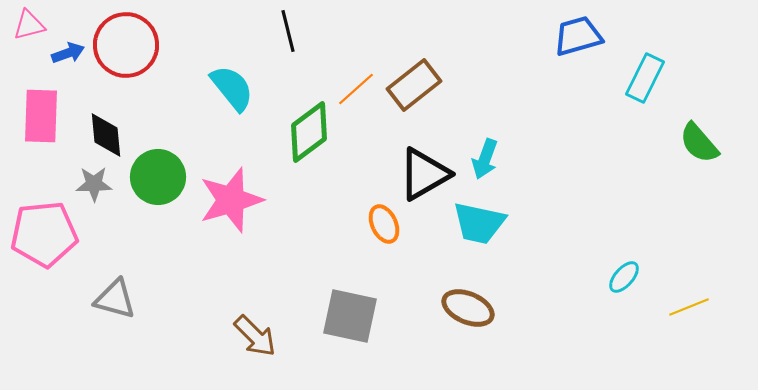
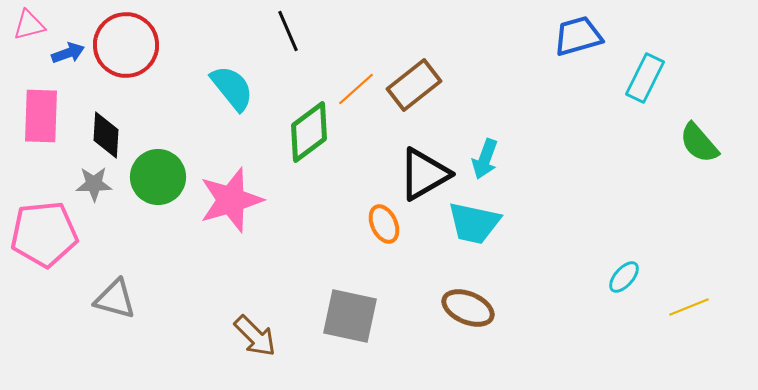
black line: rotated 9 degrees counterclockwise
black diamond: rotated 9 degrees clockwise
cyan trapezoid: moved 5 px left
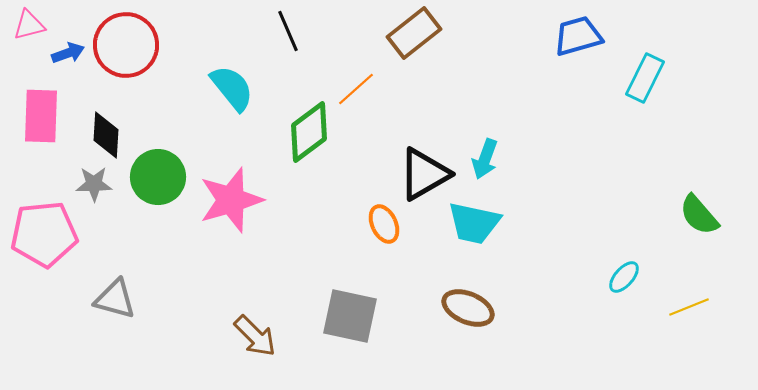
brown rectangle: moved 52 px up
green semicircle: moved 72 px down
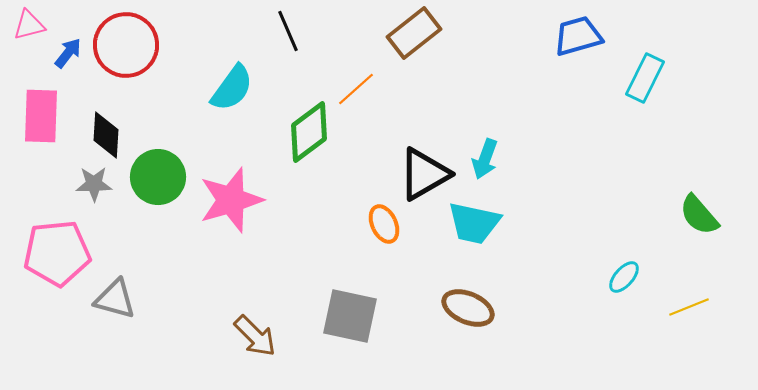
blue arrow: rotated 32 degrees counterclockwise
cyan semicircle: rotated 75 degrees clockwise
pink pentagon: moved 13 px right, 19 px down
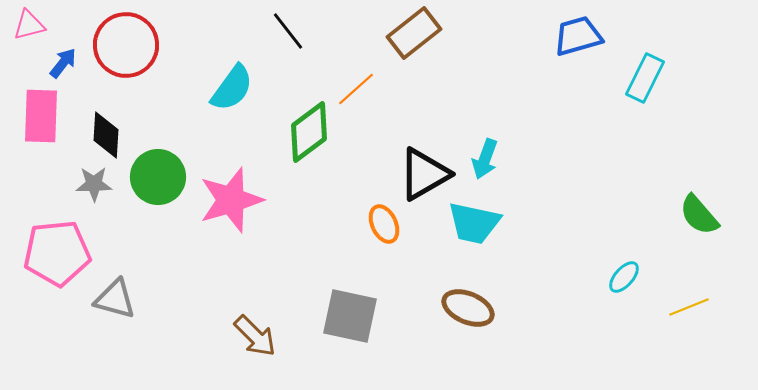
black line: rotated 15 degrees counterclockwise
blue arrow: moved 5 px left, 10 px down
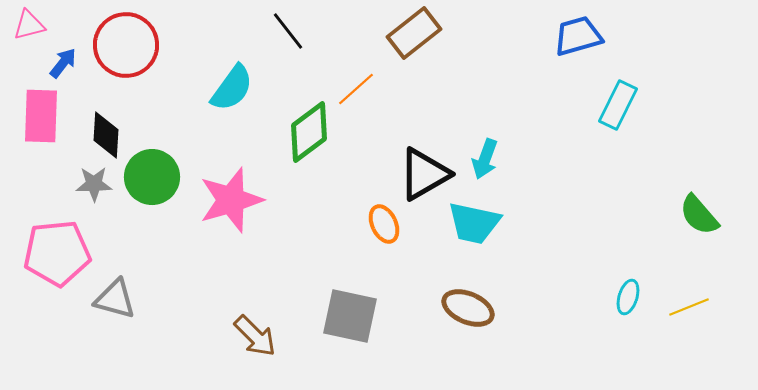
cyan rectangle: moved 27 px left, 27 px down
green circle: moved 6 px left
cyan ellipse: moved 4 px right, 20 px down; rotated 24 degrees counterclockwise
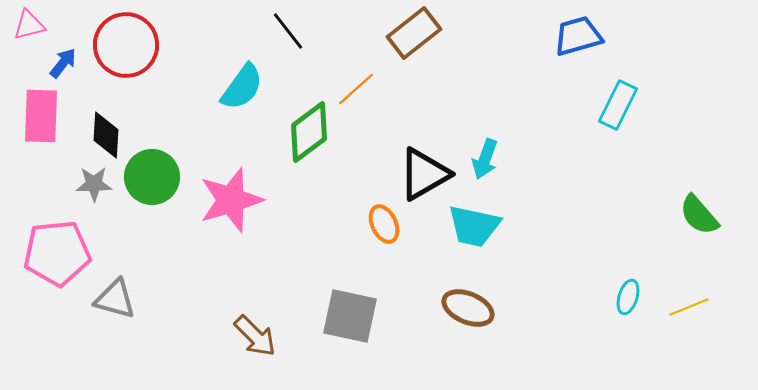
cyan semicircle: moved 10 px right, 1 px up
cyan trapezoid: moved 3 px down
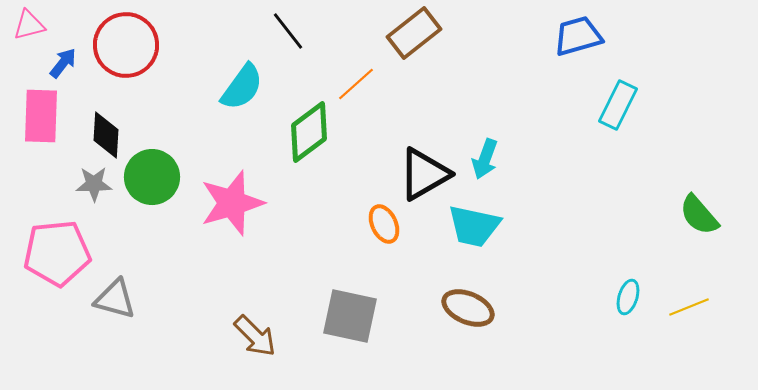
orange line: moved 5 px up
pink star: moved 1 px right, 3 px down
